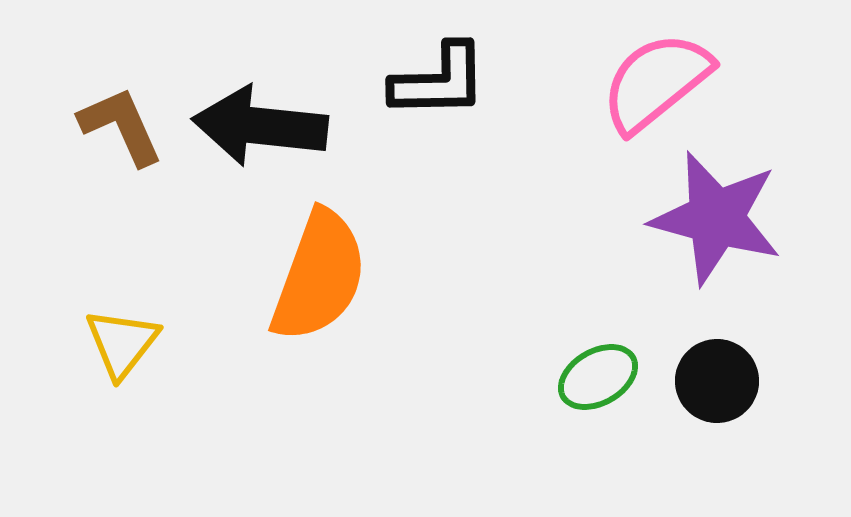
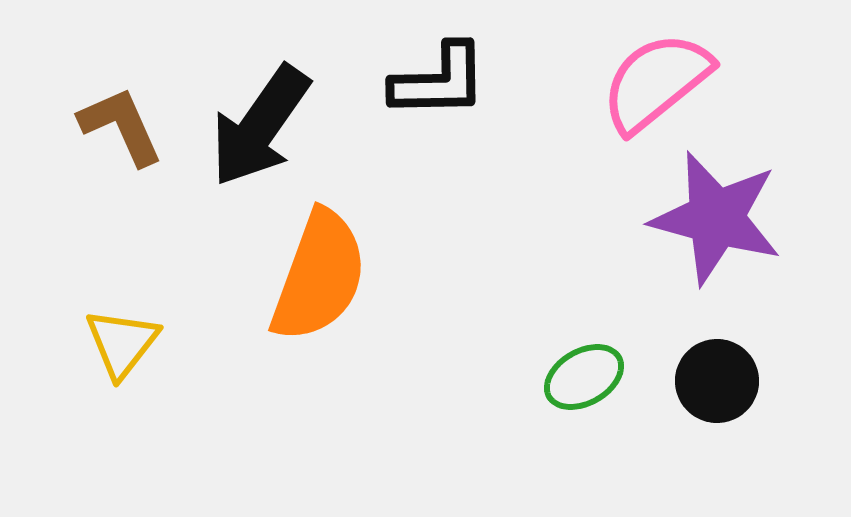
black arrow: rotated 61 degrees counterclockwise
green ellipse: moved 14 px left
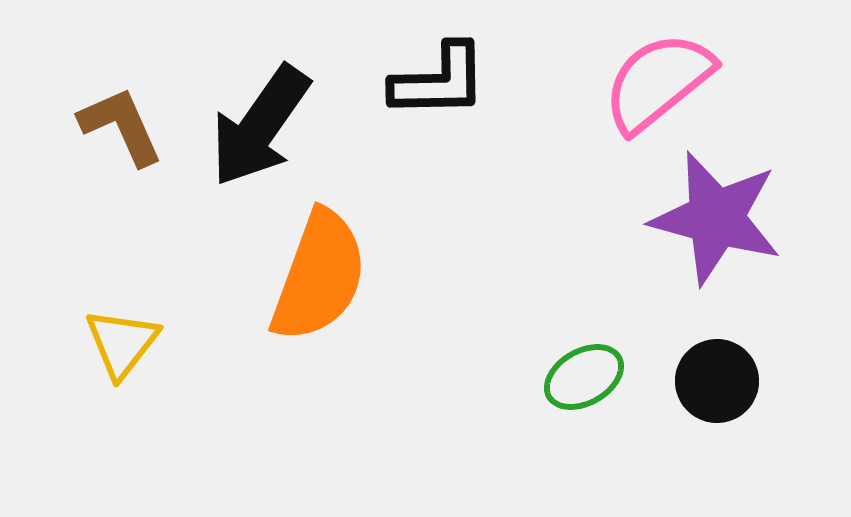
pink semicircle: moved 2 px right
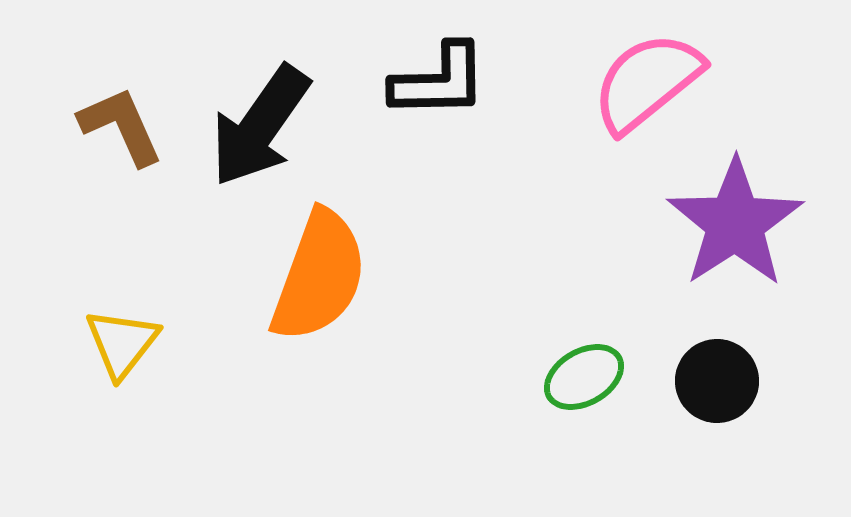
pink semicircle: moved 11 px left
purple star: moved 19 px right, 5 px down; rotated 24 degrees clockwise
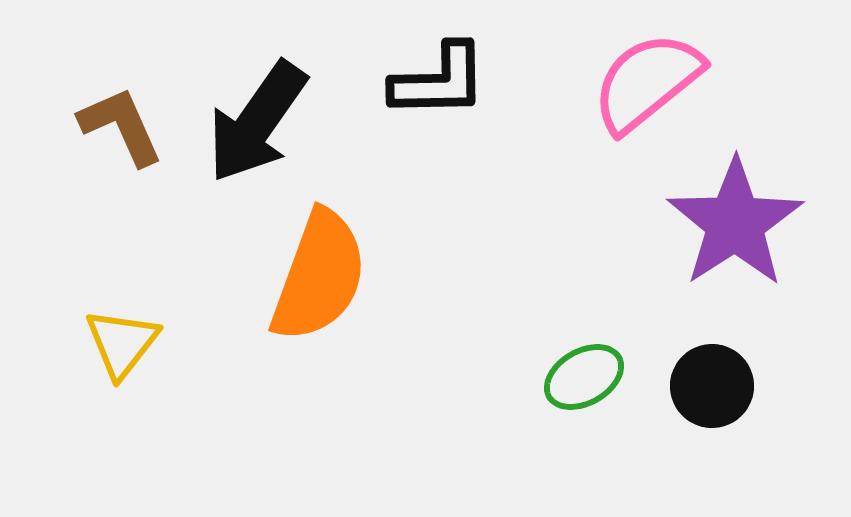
black arrow: moved 3 px left, 4 px up
black circle: moved 5 px left, 5 px down
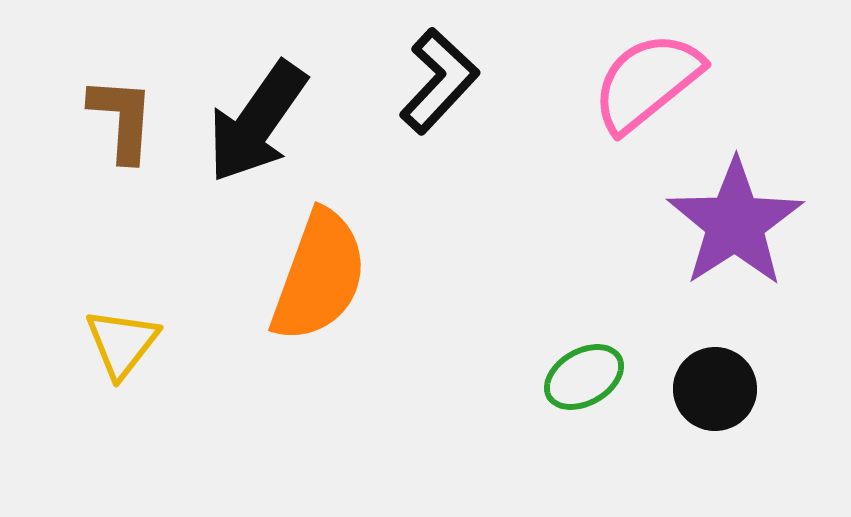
black L-shape: rotated 46 degrees counterclockwise
brown L-shape: moved 1 px right, 7 px up; rotated 28 degrees clockwise
black circle: moved 3 px right, 3 px down
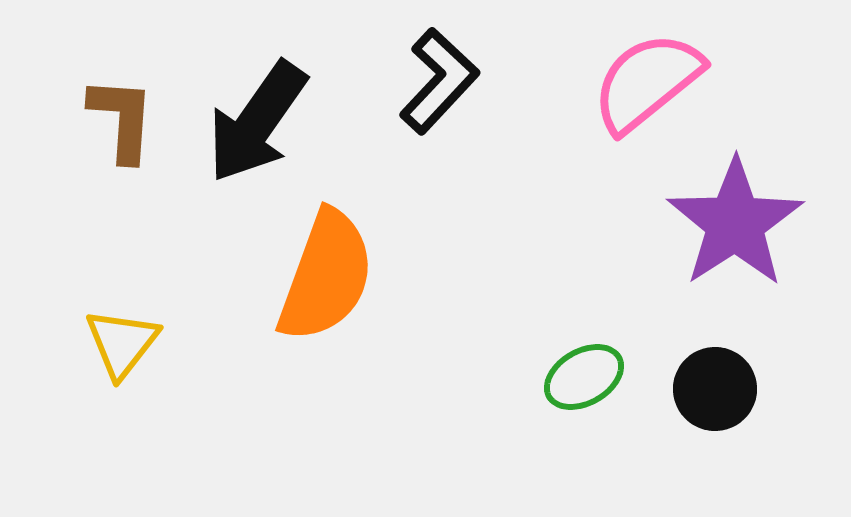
orange semicircle: moved 7 px right
